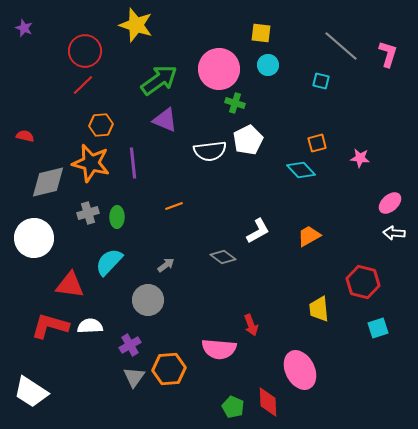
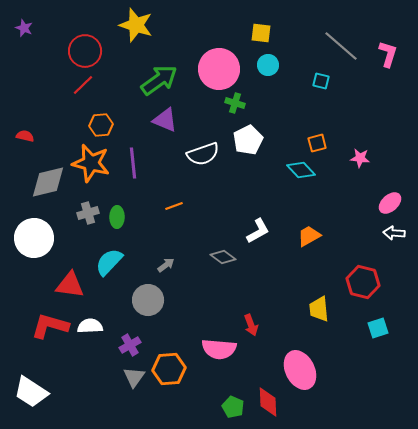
white semicircle at (210, 151): moved 7 px left, 3 px down; rotated 12 degrees counterclockwise
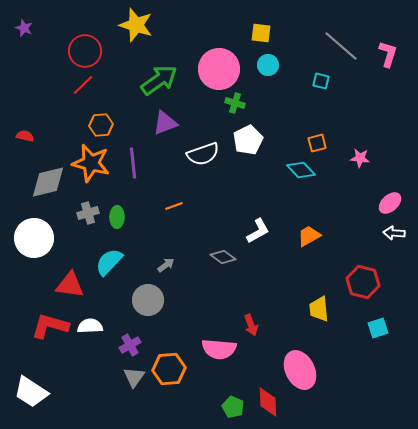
purple triangle at (165, 120): moved 3 px down; rotated 44 degrees counterclockwise
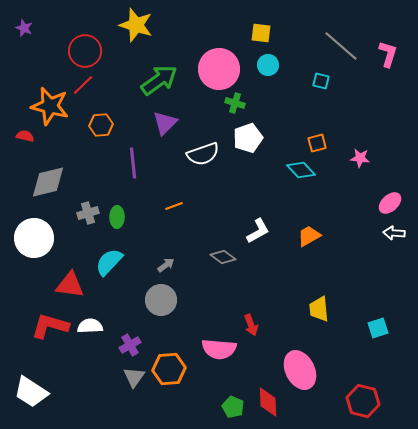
purple triangle at (165, 123): rotated 24 degrees counterclockwise
white pentagon at (248, 140): moved 2 px up; rotated 8 degrees clockwise
orange star at (91, 163): moved 41 px left, 57 px up
red hexagon at (363, 282): moved 119 px down
gray circle at (148, 300): moved 13 px right
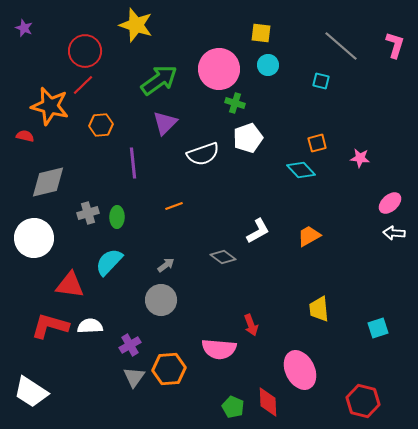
pink L-shape at (388, 54): moved 7 px right, 9 px up
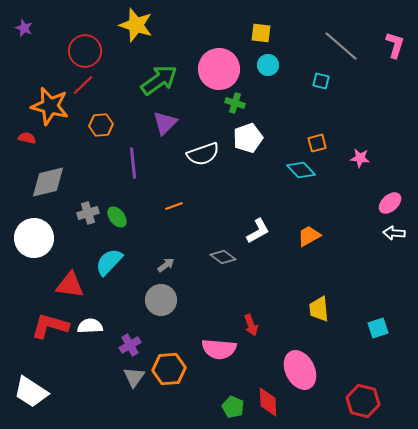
red semicircle at (25, 136): moved 2 px right, 2 px down
green ellipse at (117, 217): rotated 40 degrees counterclockwise
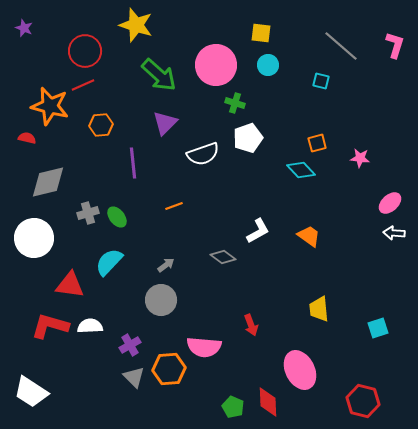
pink circle at (219, 69): moved 3 px left, 4 px up
green arrow at (159, 80): moved 5 px up; rotated 78 degrees clockwise
red line at (83, 85): rotated 20 degrees clockwise
orange trapezoid at (309, 236): rotated 65 degrees clockwise
pink semicircle at (219, 349): moved 15 px left, 2 px up
gray triangle at (134, 377): rotated 20 degrees counterclockwise
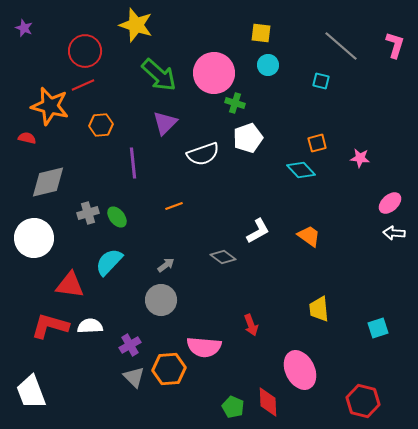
pink circle at (216, 65): moved 2 px left, 8 px down
white trapezoid at (31, 392): rotated 36 degrees clockwise
